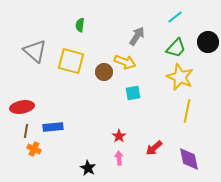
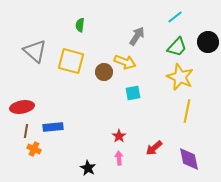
green trapezoid: moved 1 px right, 1 px up
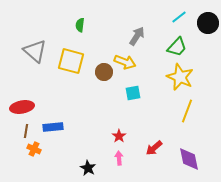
cyan line: moved 4 px right
black circle: moved 19 px up
yellow line: rotated 10 degrees clockwise
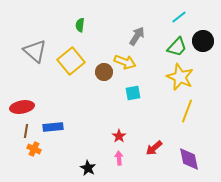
black circle: moved 5 px left, 18 px down
yellow square: rotated 36 degrees clockwise
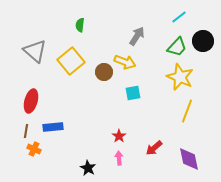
red ellipse: moved 9 px right, 6 px up; rotated 65 degrees counterclockwise
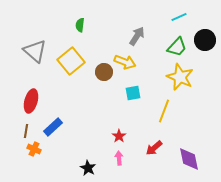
cyan line: rotated 14 degrees clockwise
black circle: moved 2 px right, 1 px up
yellow line: moved 23 px left
blue rectangle: rotated 36 degrees counterclockwise
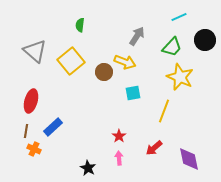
green trapezoid: moved 5 px left
